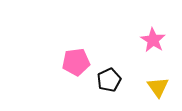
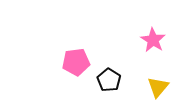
black pentagon: rotated 15 degrees counterclockwise
yellow triangle: rotated 15 degrees clockwise
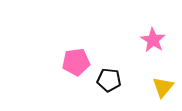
black pentagon: rotated 25 degrees counterclockwise
yellow triangle: moved 5 px right
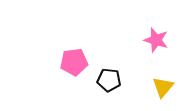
pink star: moved 3 px right; rotated 15 degrees counterclockwise
pink pentagon: moved 2 px left
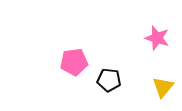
pink star: moved 1 px right, 2 px up
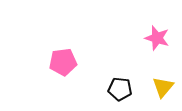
pink pentagon: moved 11 px left
black pentagon: moved 11 px right, 9 px down
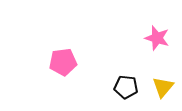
black pentagon: moved 6 px right, 2 px up
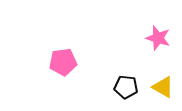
pink star: moved 1 px right
yellow triangle: rotated 40 degrees counterclockwise
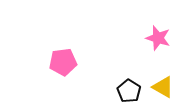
black pentagon: moved 3 px right, 4 px down; rotated 25 degrees clockwise
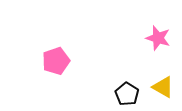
pink pentagon: moved 7 px left, 1 px up; rotated 12 degrees counterclockwise
black pentagon: moved 2 px left, 3 px down
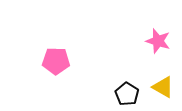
pink star: moved 3 px down
pink pentagon: rotated 20 degrees clockwise
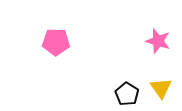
pink pentagon: moved 19 px up
yellow triangle: moved 2 px left, 1 px down; rotated 25 degrees clockwise
